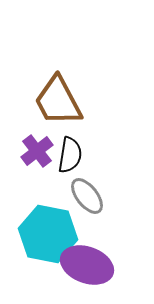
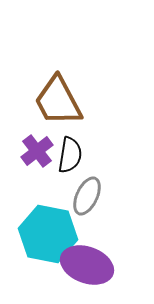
gray ellipse: rotated 63 degrees clockwise
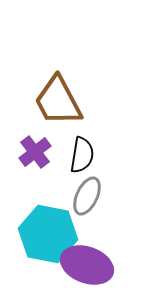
purple cross: moved 2 px left, 1 px down
black semicircle: moved 12 px right
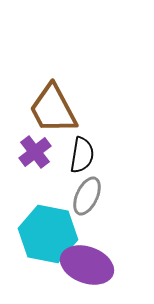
brown trapezoid: moved 5 px left, 8 px down
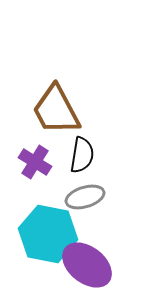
brown trapezoid: moved 3 px right, 1 px down
purple cross: moved 10 px down; rotated 20 degrees counterclockwise
gray ellipse: moved 2 px left, 1 px down; rotated 48 degrees clockwise
purple ellipse: rotated 18 degrees clockwise
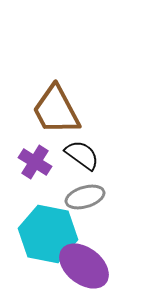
black semicircle: rotated 63 degrees counterclockwise
purple ellipse: moved 3 px left, 1 px down
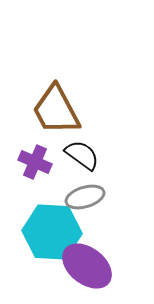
purple cross: rotated 8 degrees counterclockwise
cyan hexagon: moved 4 px right, 2 px up; rotated 8 degrees counterclockwise
purple ellipse: moved 3 px right
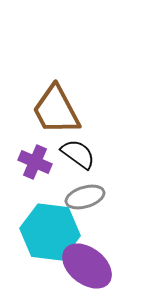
black semicircle: moved 4 px left, 1 px up
cyan hexagon: moved 2 px left; rotated 4 degrees clockwise
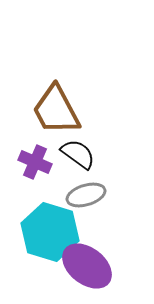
gray ellipse: moved 1 px right, 2 px up
cyan hexagon: rotated 10 degrees clockwise
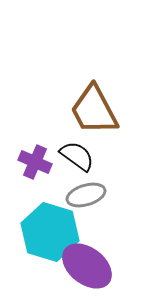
brown trapezoid: moved 38 px right
black semicircle: moved 1 px left, 2 px down
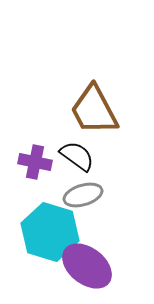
purple cross: rotated 12 degrees counterclockwise
gray ellipse: moved 3 px left
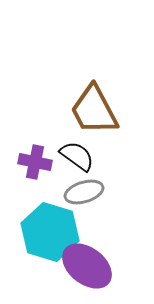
gray ellipse: moved 1 px right, 3 px up
